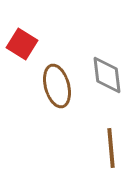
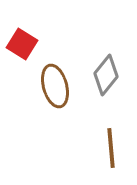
gray diamond: moved 1 px left; rotated 45 degrees clockwise
brown ellipse: moved 2 px left
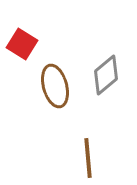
gray diamond: rotated 12 degrees clockwise
brown line: moved 23 px left, 10 px down
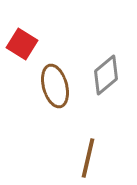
brown line: rotated 18 degrees clockwise
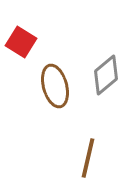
red square: moved 1 px left, 2 px up
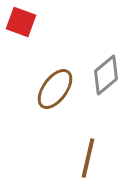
red square: moved 20 px up; rotated 12 degrees counterclockwise
brown ellipse: moved 3 px down; rotated 51 degrees clockwise
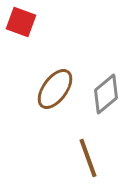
gray diamond: moved 19 px down
brown line: rotated 33 degrees counterclockwise
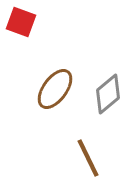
gray diamond: moved 2 px right
brown line: rotated 6 degrees counterclockwise
